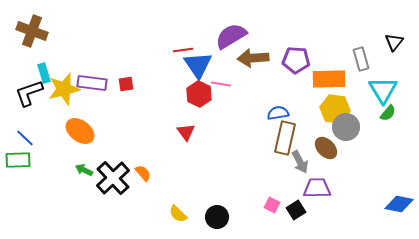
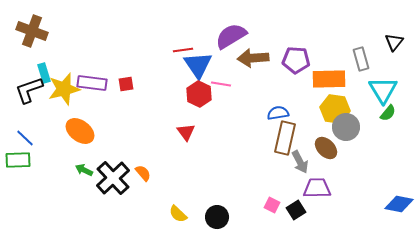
black L-shape: moved 3 px up
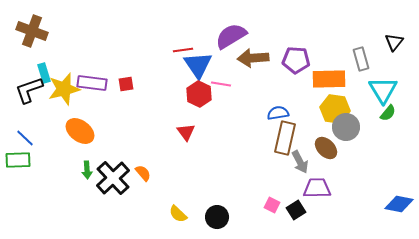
green arrow: moved 3 px right; rotated 120 degrees counterclockwise
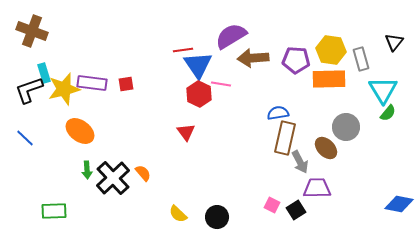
yellow hexagon: moved 4 px left, 59 px up
green rectangle: moved 36 px right, 51 px down
